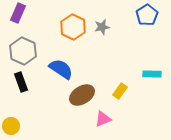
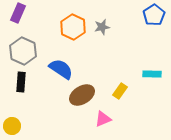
blue pentagon: moved 7 px right
black rectangle: rotated 24 degrees clockwise
yellow circle: moved 1 px right
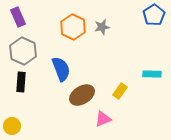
purple rectangle: moved 4 px down; rotated 48 degrees counterclockwise
blue semicircle: rotated 35 degrees clockwise
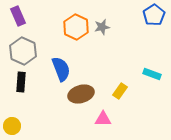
purple rectangle: moved 1 px up
orange hexagon: moved 3 px right
cyan rectangle: rotated 18 degrees clockwise
brown ellipse: moved 1 px left, 1 px up; rotated 15 degrees clockwise
pink triangle: rotated 24 degrees clockwise
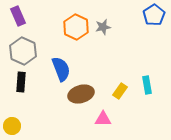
gray star: moved 1 px right
cyan rectangle: moved 5 px left, 11 px down; rotated 60 degrees clockwise
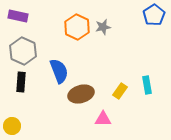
purple rectangle: rotated 54 degrees counterclockwise
orange hexagon: moved 1 px right
blue semicircle: moved 2 px left, 2 px down
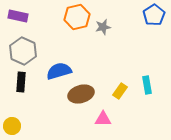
orange hexagon: moved 10 px up; rotated 20 degrees clockwise
blue semicircle: rotated 85 degrees counterclockwise
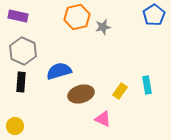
pink triangle: rotated 24 degrees clockwise
yellow circle: moved 3 px right
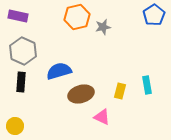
yellow rectangle: rotated 21 degrees counterclockwise
pink triangle: moved 1 px left, 2 px up
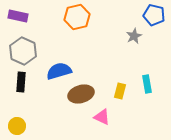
blue pentagon: rotated 25 degrees counterclockwise
gray star: moved 31 px right, 9 px down; rotated 14 degrees counterclockwise
cyan rectangle: moved 1 px up
yellow circle: moved 2 px right
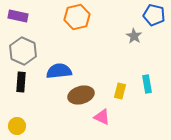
gray star: rotated 14 degrees counterclockwise
blue semicircle: rotated 10 degrees clockwise
brown ellipse: moved 1 px down
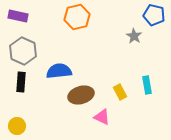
cyan rectangle: moved 1 px down
yellow rectangle: moved 1 px down; rotated 42 degrees counterclockwise
